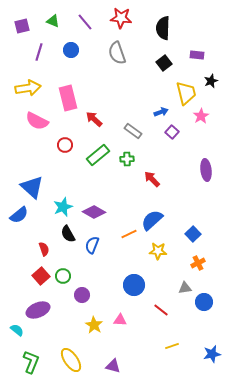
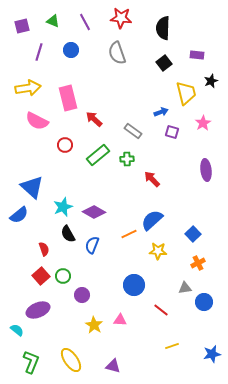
purple line at (85, 22): rotated 12 degrees clockwise
pink star at (201, 116): moved 2 px right, 7 px down
purple square at (172, 132): rotated 24 degrees counterclockwise
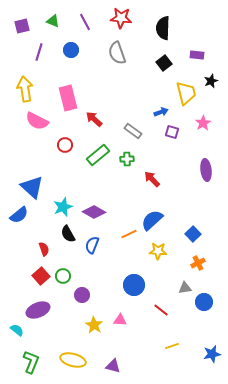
yellow arrow at (28, 88): moved 3 px left, 1 px down; rotated 90 degrees counterclockwise
yellow ellipse at (71, 360): moved 2 px right; rotated 40 degrees counterclockwise
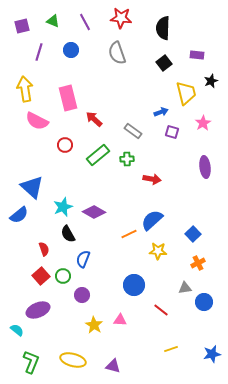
purple ellipse at (206, 170): moved 1 px left, 3 px up
red arrow at (152, 179): rotated 144 degrees clockwise
blue semicircle at (92, 245): moved 9 px left, 14 px down
yellow line at (172, 346): moved 1 px left, 3 px down
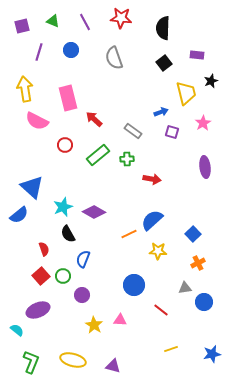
gray semicircle at (117, 53): moved 3 px left, 5 px down
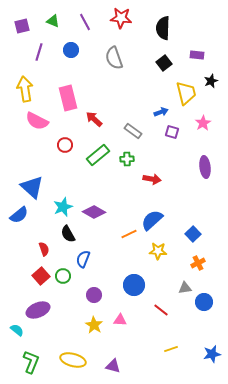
purple circle at (82, 295): moved 12 px right
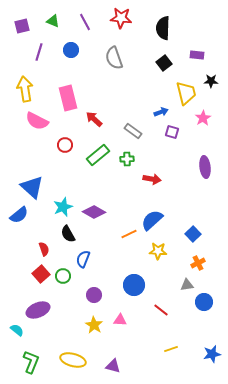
black star at (211, 81): rotated 24 degrees clockwise
pink star at (203, 123): moved 5 px up
red square at (41, 276): moved 2 px up
gray triangle at (185, 288): moved 2 px right, 3 px up
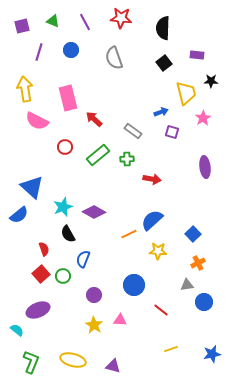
red circle at (65, 145): moved 2 px down
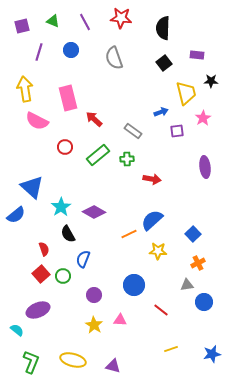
purple square at (172, 132): moved 5 px right, 1 px up; rotated 24 degrees counterclockwise
cyan star at (63, 207): moved 2 px left; rotated 12 degrees counterclockwise
blue semicircle at (19, 215): moved 3 px left
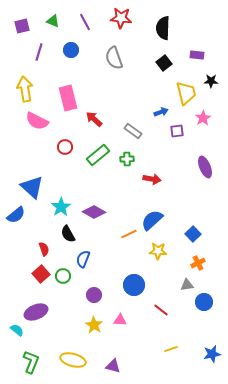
purple ellipse at (205, 167): rotated 15 degrees counterclockwise
purple ellipse at (38, 310): moved 2 px left, 2 px down
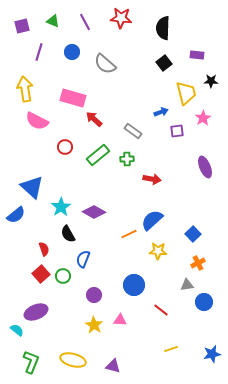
blue circle at (71, 50): moved 1 px right, 2 px down
gray semicircle at (114, 58): moved 9 px left, 6 px down; rotated 30 degrees counterclockwise
pink rectangle at (68, 98): moved 5 px right; rotated 60 degrees counterclockwise
